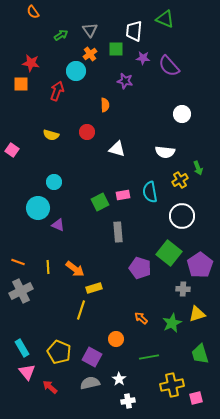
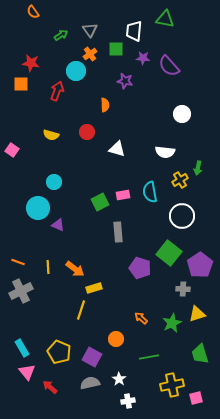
green triangle at (165, 19): rotated 12 degrees counterclockwise
green arrow at (198, 168): rotated 32 degrees clockwise
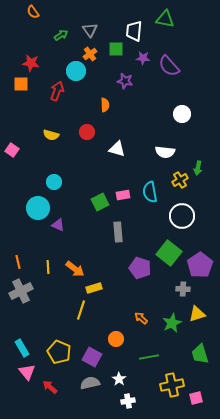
orange line at (18, 262): rotated 56 degrees clockwise
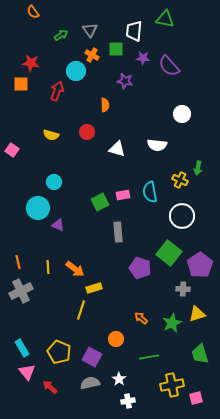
orange cross at (90, 54): moved 2 px right, 1 px down; rotated 24 degrees counterclockwise
white semicircle at (165, 152): moved 8 px left, 7 px up
yellow cross at (180, 180): rotated 35 degrees counterclockwise
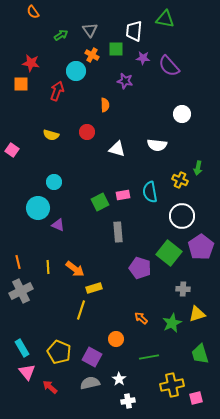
purple pentagon at (200, 265): moved 1 px right, 18 px up
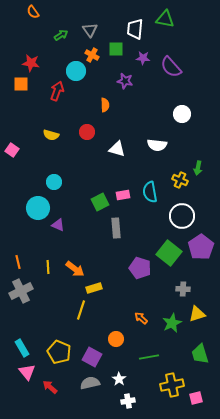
white trapezoid at (134, 31): moved 1 px right, 2 px up
purple semicircle at (169, 66): moved 2 px right, 1 px down
gray rectangle at (118, 232): moved 2 px left, 4 px up
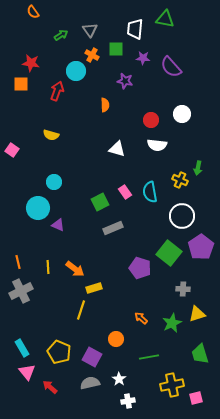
red circle at (87, 132): moved 64 px right, 12 px up
pink rectangle at (123, 195): moved 2 px right, 3 px up; rotated 64 degrees clockwise
gray rectangle at (116, 228): moved 3 px left; rotated 72 degrees clockwise
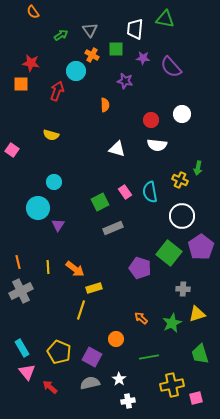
purple triangle at (58, 225): rotated 40 degrees clockwise
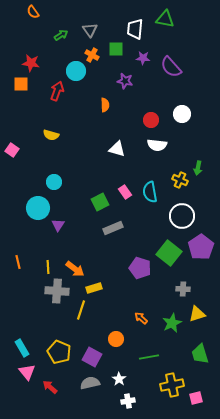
gray cross at (21, 291): moved 36 px right; rotated 30 degrees clockwise
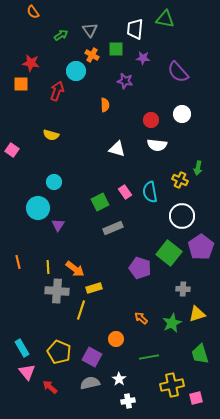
purple semicircle at (171, 67): moved 7 px right, 5 px down
